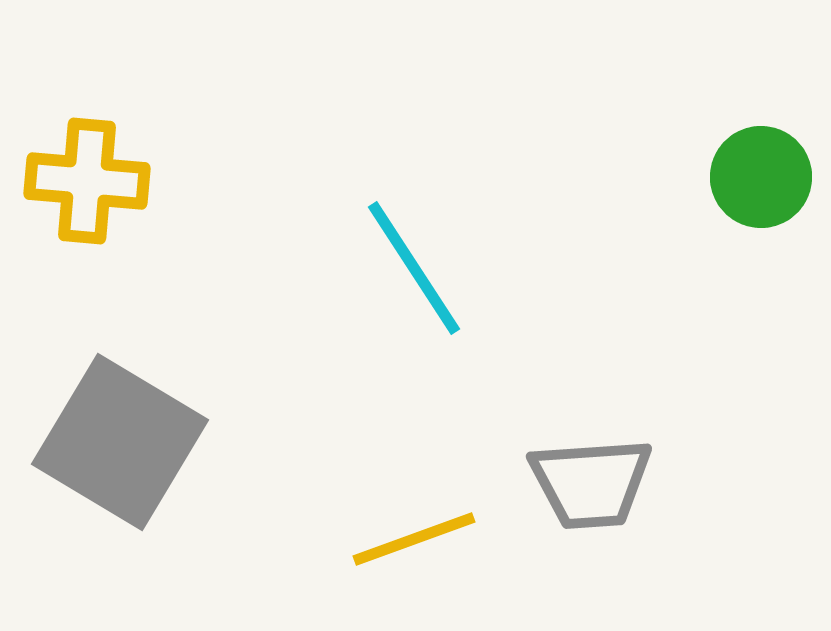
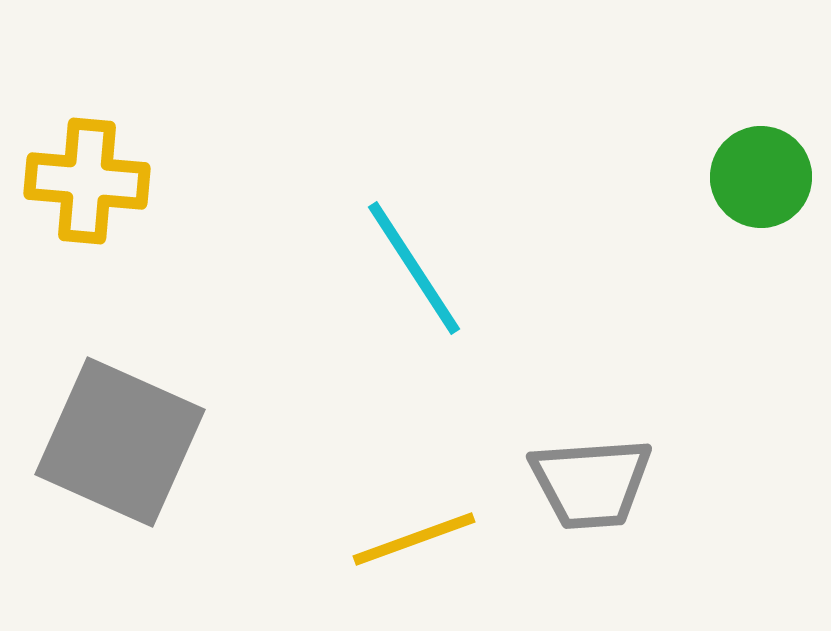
gray square: rotated 7 degrees counterclockwise
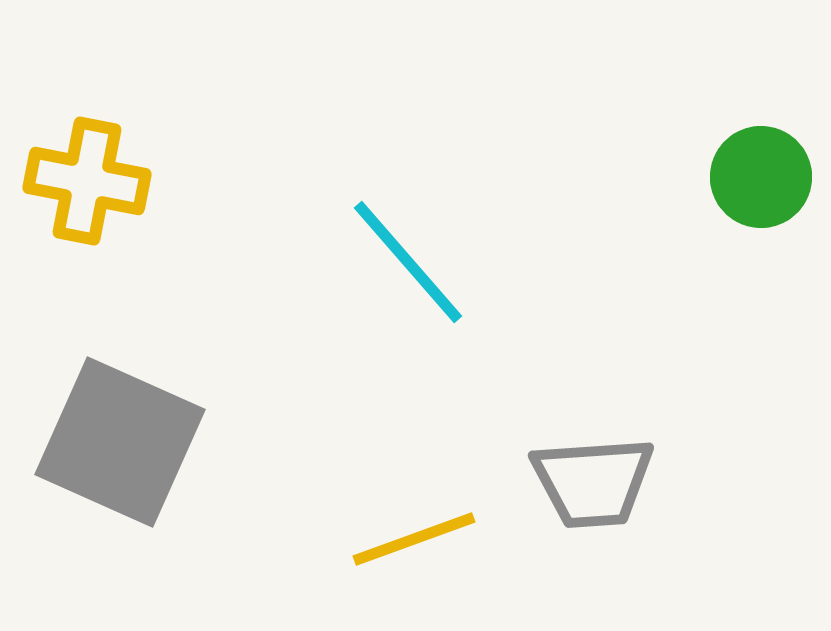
yellow cross: rotated 6 degrees clockwise
cyan line: moved 6 px left, 6 px up; rotated 8 degrees counterclockwise
gray trapezoid: moved 2 px right, 1 px up
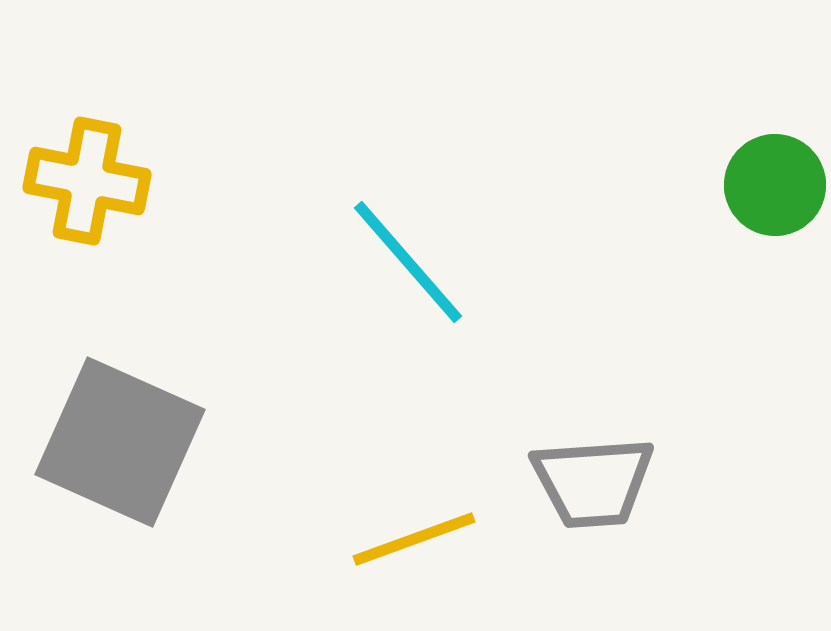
green circle: moved 14 px right, 8 px down
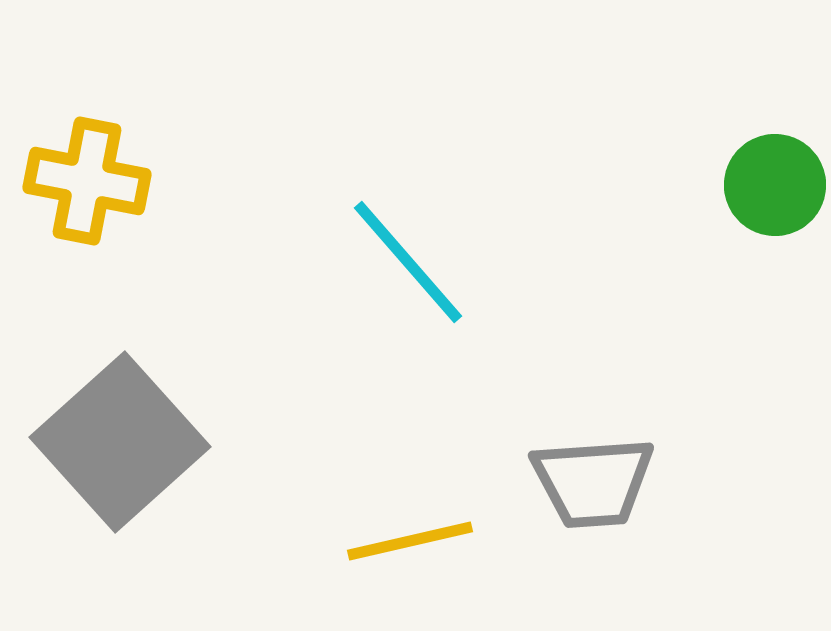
gray square: rotated 24 degrees clockwise
yellow line: moved 4 px left, 2 px down; rotated 7 degrees clockwise
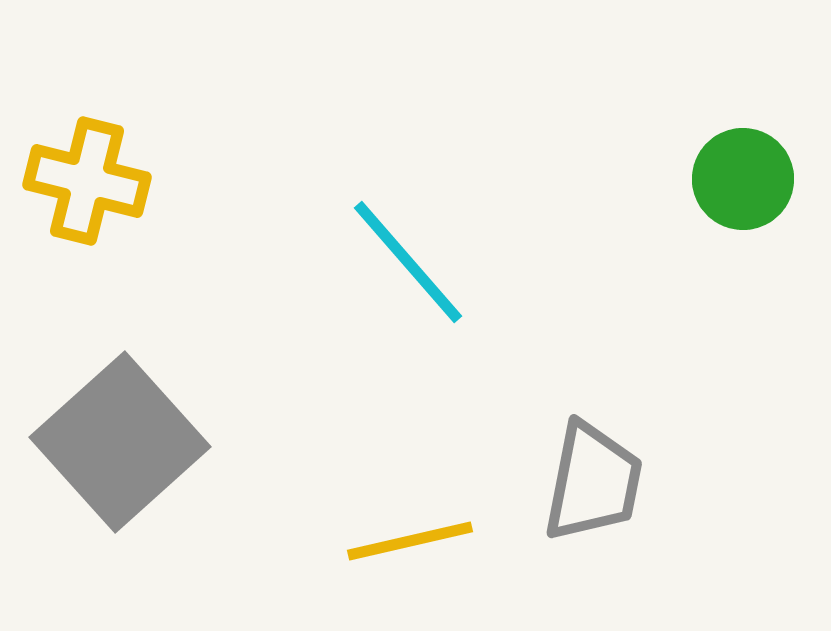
yellow cross: rotated 3 degrees clockwise
green circle: moved 32 px left, 6 px up
gray trapezoid: rotated 75 degrees counterclockwise
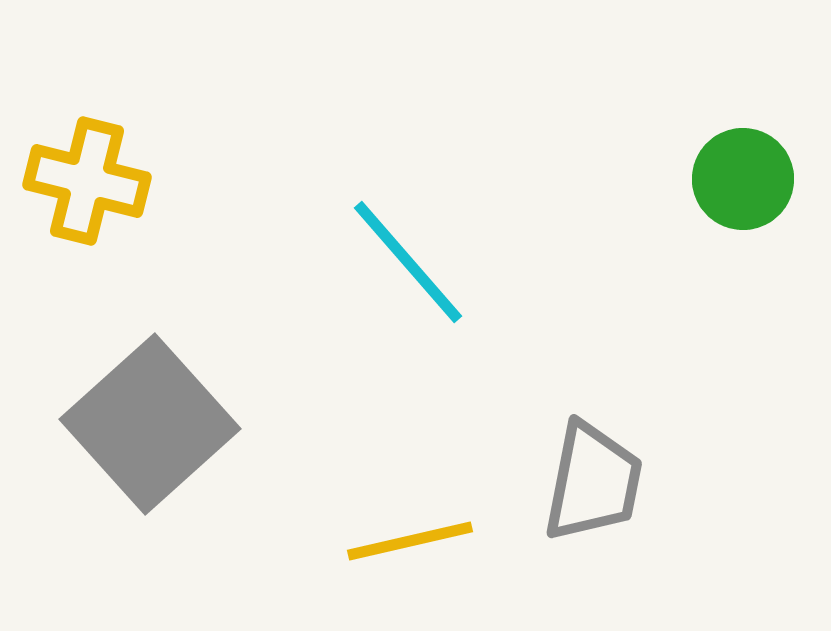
gray square: moved 30 px right, 18 px up
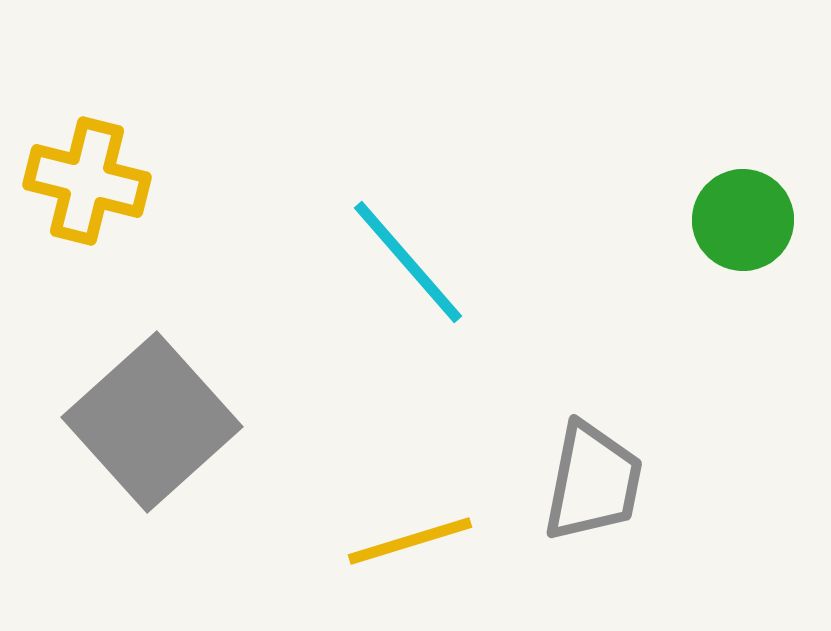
green circle: moved 41 px down
gray square: moved 2 px right, 2 px up
yellow line: rotated 4 degrees counterclockwise
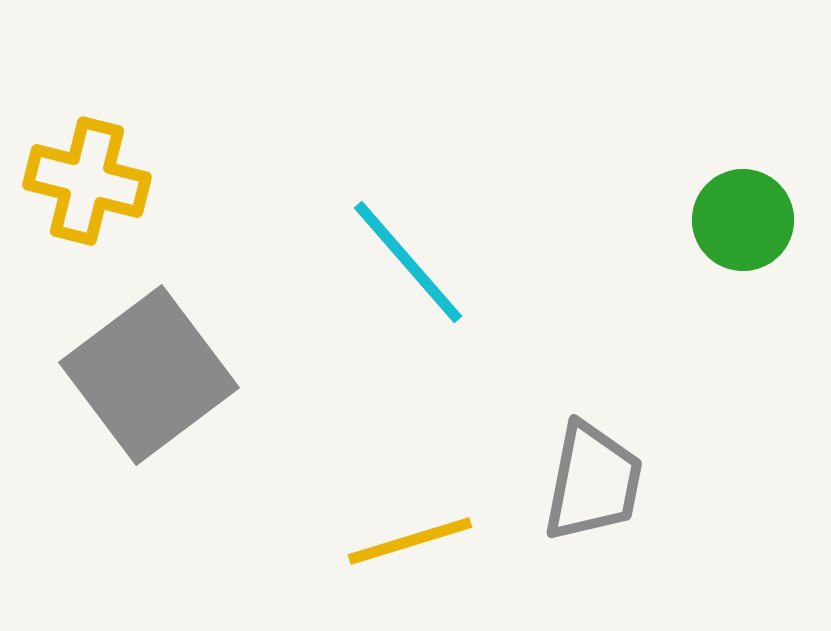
gray square: moved 3 px left, 47 px up; rotated 5 degrees clockwise
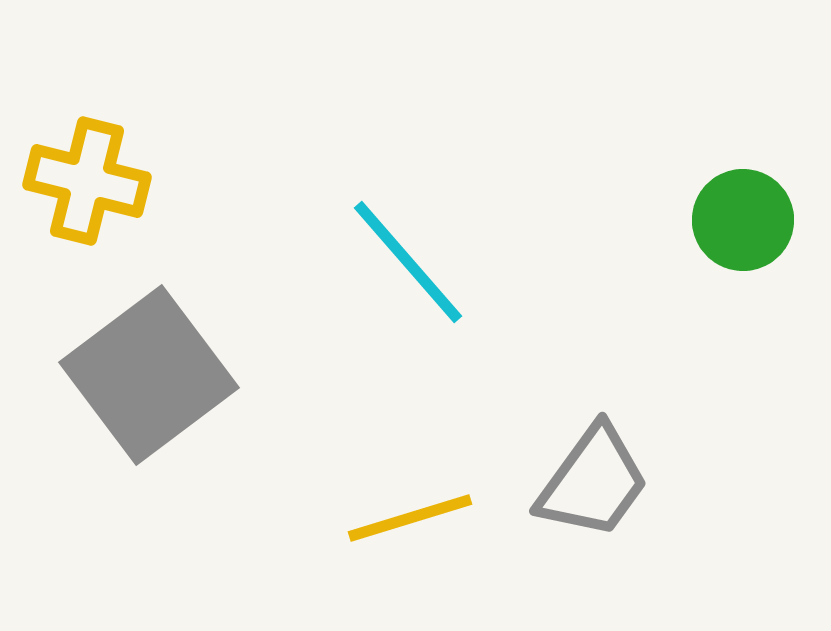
gray trapezoid: rotated 25 degrees clockwise
yellow line: moved 23 px up
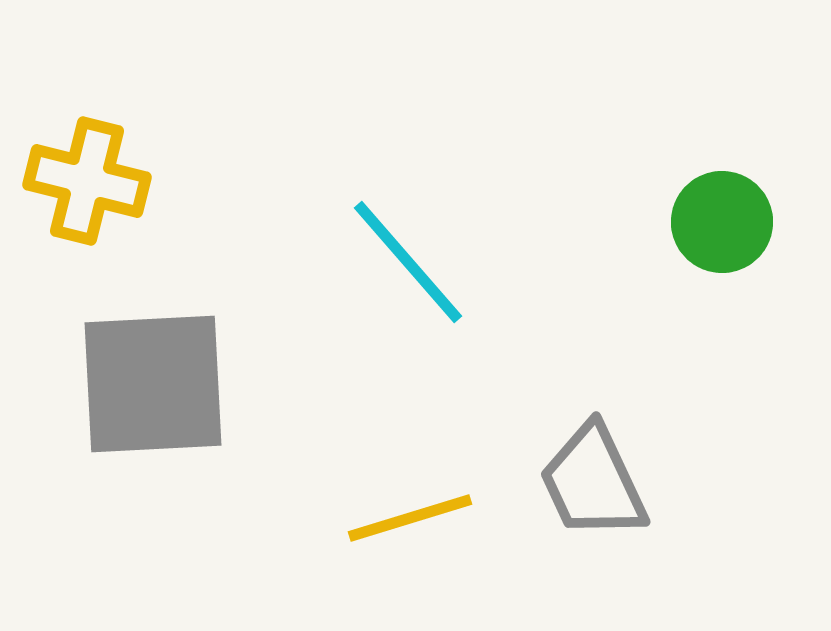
green circle: moved 21 px left, 2 px down
gray square: moved 4 px right, 9 px down; rotated 34 degrees clockwise
gray trapezoid: rotated 119 degrees clockwise
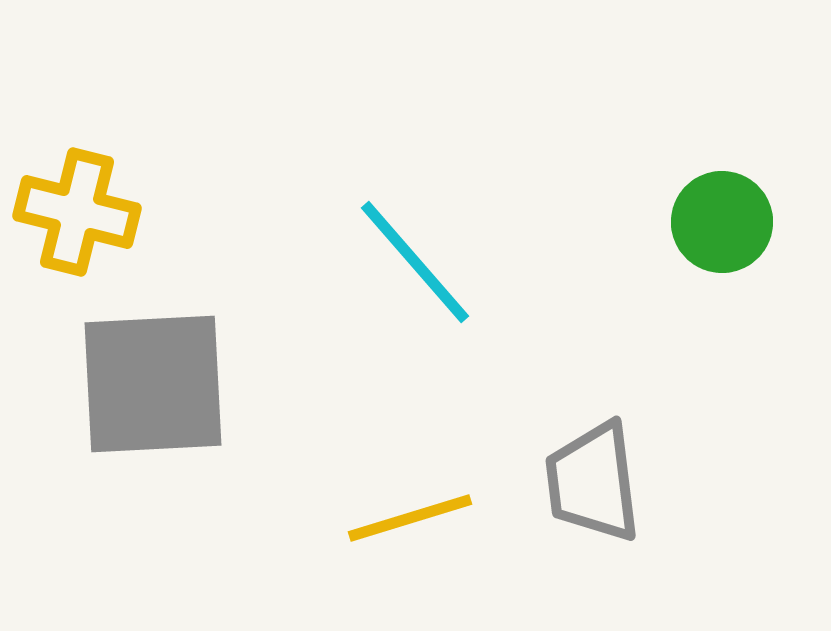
yellow cross: moved 10 px left, 31 px down
cyan line: moved 7 px right
gray trapezoid: rotated 18 degrees clockwise
